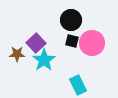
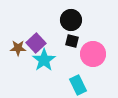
pink circle: moved 1 px right, 11 px down
brown star: moved 1 px right, 6 px up
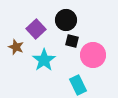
black circle: moved 5 px left
purple square: moved 14 px up
brown star: moved 2 px left, 1 px up; rotated 21 degrees clockwise
pink circle: moved 1 px down
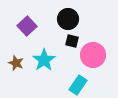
black circle: moved 2 px right, 1 px up
purple square: moved 9 px left, 3 px up
brown star: moved 16 px down
cyan rectangle: rotated 60 degrees clockwise
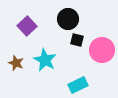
black square: moved 5 px right, 1 px up
pink circle: moved 9 px right, 5 px up
cyan star: moved 1 px right; rotated 10 degrees counterclockwise
cyan rectangle: rotated 30 degrees clockwise
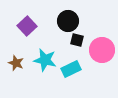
black circle: moved 2 px down
cyan star: rotated 15 degrees counterclockwise
cyan rectangle: moved 7 px left, 16 px up
